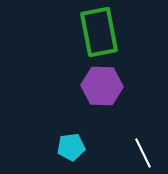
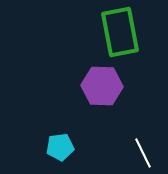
green rectangle: moved 21 px right
cyan pentagon: moved 11 px left
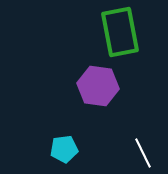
purple hexagon: moved 4 px left; rotated 6 degrees clockwise
cyan pentagon: moved 4 px right, 2 px down
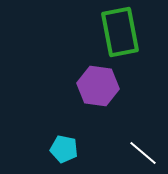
cyan pentagon: rotated 20 degrees clockwise
white line: rotated 24 degrees counterclockwise
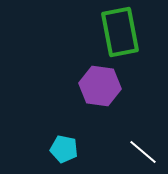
purple hexagon: moved 2 px right
white line: moved 1 px up
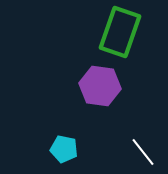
green rectangle: rotated 30 degrees clockwise
white line: rotated 12 degrees clockwise
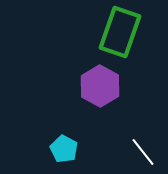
purple hexagon: rotated 21 degrees clockwise
cyan pentagon: rotated 16 degrees clockwise
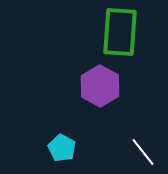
green rectangle: rotated 15 degrees counterclockwise
cyan pentagon: moved 2 px left, 1 px up
